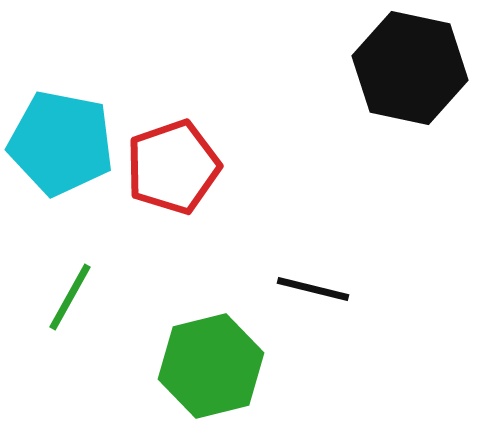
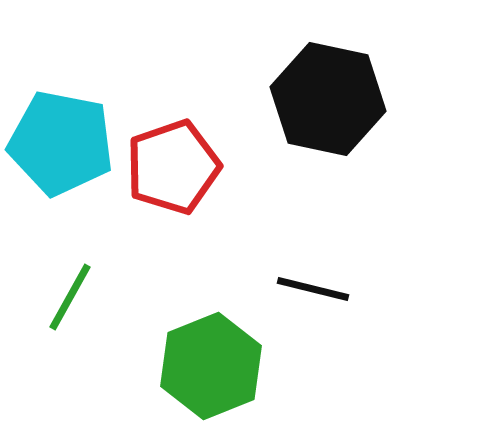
black hexagon: moved 82 px left, 31 px down
green hexagon: rotated 8 degrees counterclockwise
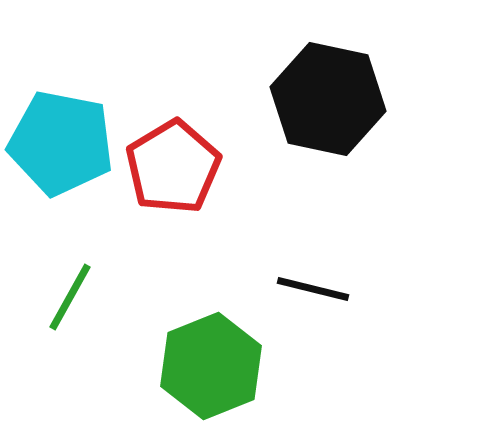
red pentagon: rotated 12 degrees counterclockwise
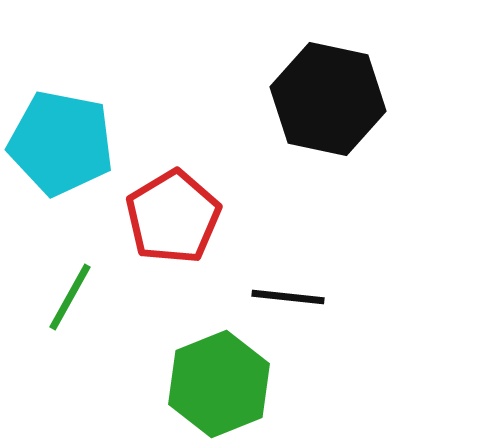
red pentagon: moved 50 px down
black line: moved 25 px left, 8 px down; rotated 8 degrees counterclockwise
green hexagon: moved 8 px right, 18 px down
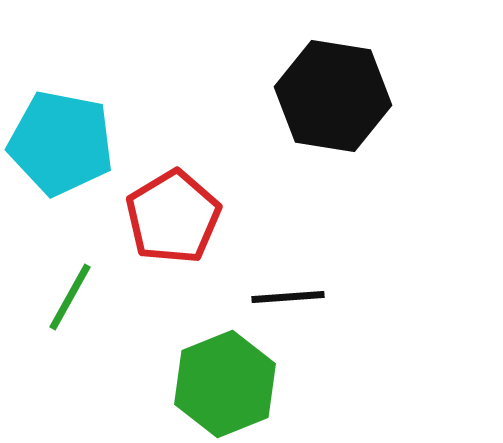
black hexagon: moved 5 px right, 3 px up; rotated 3 degrees counterclockwise
black line: rotated 10 degrees counterclockwise
green hexagon: moved 6 px right
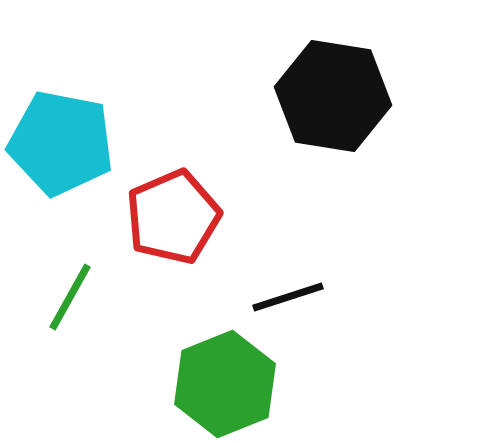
red pentagon: rotated 8 degrees clockwise
black line: rotated 14 degrees counterclockwise
